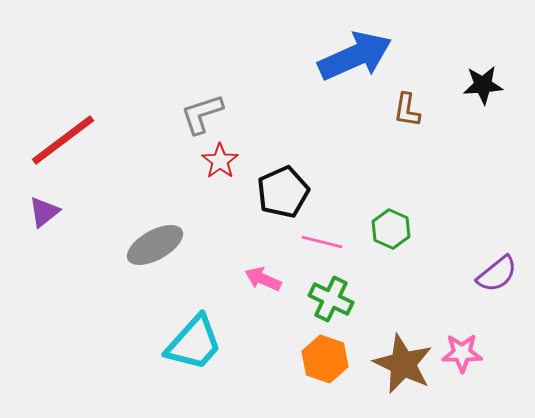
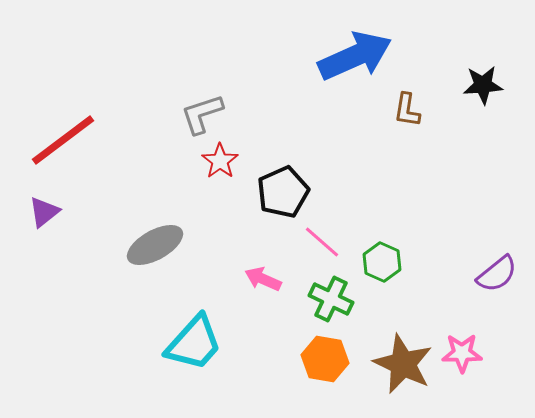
green hexagon: moved 9 px left, 33 px down
pink line: rotated 27 degrees clockwise
orange hexagon: rotated 9 degrees counterclockwise
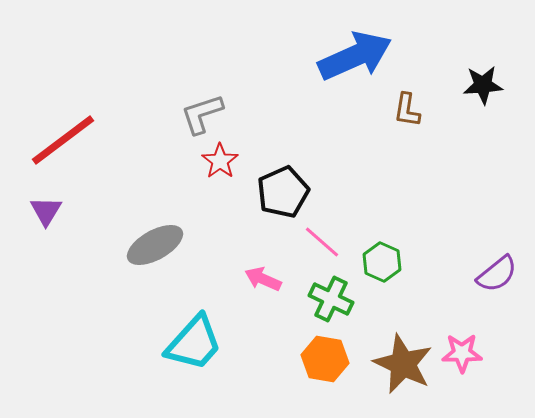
purple triangle: moved 2 px right, 1 px up; rotated 20 degrees counterclockwise
